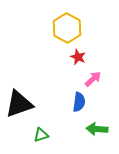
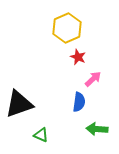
yellow hexagon: rotated 8 degrees clockwise
green triangle: rotated 42 degrees clockwise
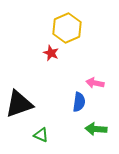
red star: moved 27 px left, 4 px up
pink arrow: moved 2 px right, 4 px down; rotated 126 degrees counterclockwise
green arrow: moved 1 px left
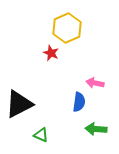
black triangle: rotated 8 degrees counterclockwise
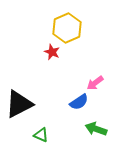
red star: moved 1 px right, 1 px up
pink arrow: rotated 48 degrees counterclockwise
blue semicircle: rotated 48 degrees clockwise
green arrow: rotated 15 degrees clockwise
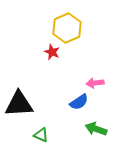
pink arrow: rotated 30 degrees clockwise
black triangle: rotated 24 degrees clockwise
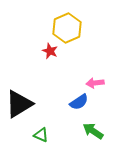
red star: moved 2 px left, 1 px up
black triangle: rotated 28 degrees counterclockwise
green arrow: moved 3 px left, 2 px down; rotated 15 degrees clockwise
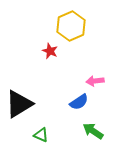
yellow hexagon: moved 4 px right, 2 px up
pink arrow: moved 2 px up
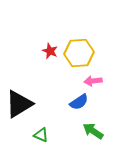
yellow hexagon: moved 8 px right, 27 px down; rotated 20 degrees clockwise
pink arrow: moved 2 px left
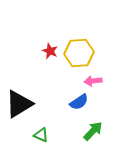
green arrow: rotated 100 degrees clockwise
